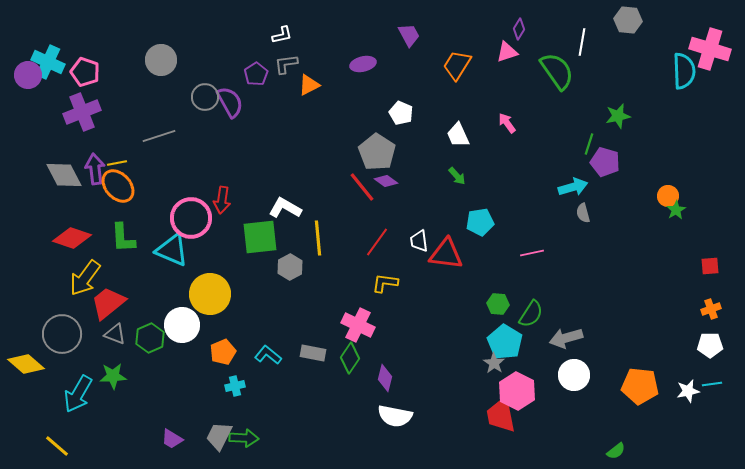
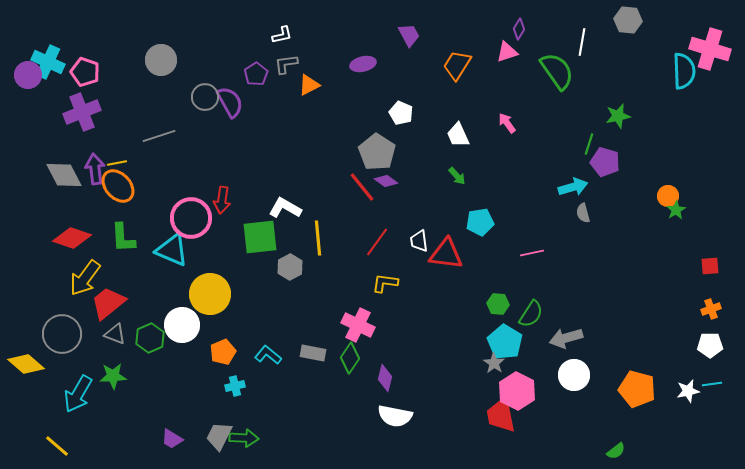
orange pentagon at (640, 386): moved 3 px left, 3 px down; rotated 9 degrees clockwise
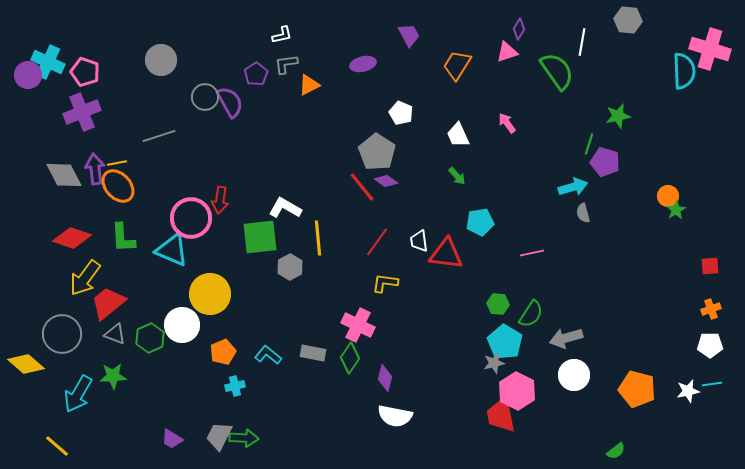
red arrow at (222, 200): moved 2 px left
gray star at (494, 363): rotated 25 degrees clockwise
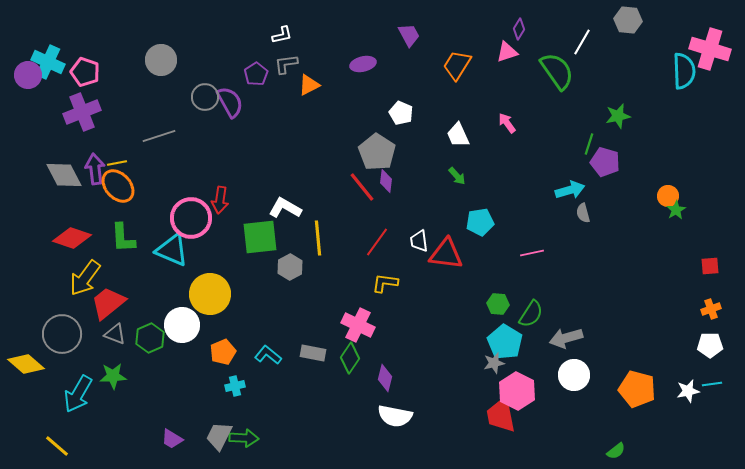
white line at (582, 42): rotated 20 degrees clockwise
purple diamond at (386, 181): rotated 60 degrees clockwise
cyan arrow at (573, 187): moved 3 px left, 3 px down
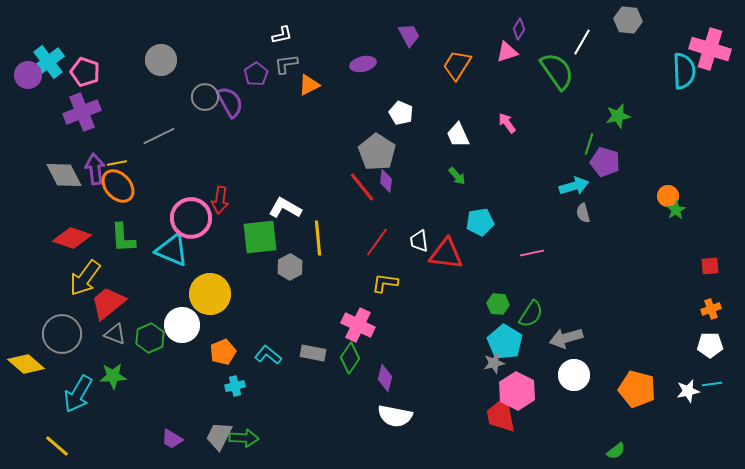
cyan cross at (48, 62): rotated 28 degrees clockwise
gray line at (159, 136): rotated 8 degrees counterclockwise
cyan arrow at (570, 190): moved 4 px right, 4 px up
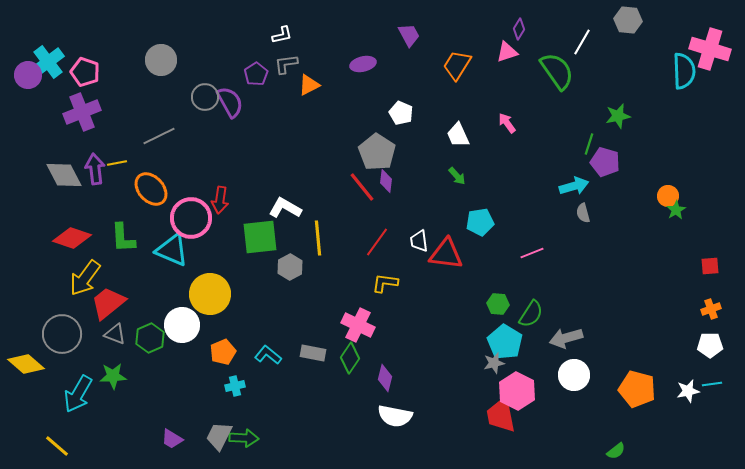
orange ellipse at (118, 186): moved 33 px right, 3 px down
pink line at (532, 253): rotated 10 degrees counterclockwise
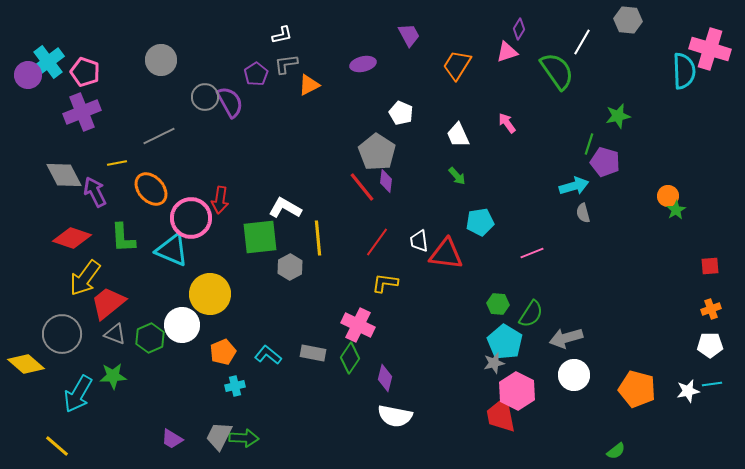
purple arrow at (95, 169): moved 23 px down; rotated 20 degrees counterclockwise
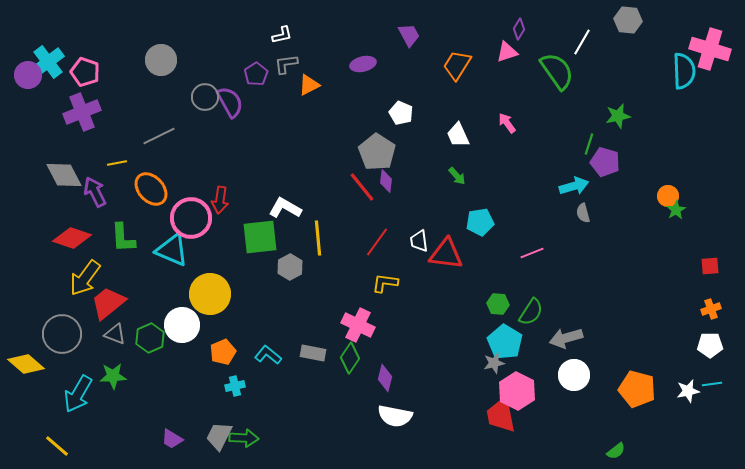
green semicircle at (531, 314): moved 2 px up
